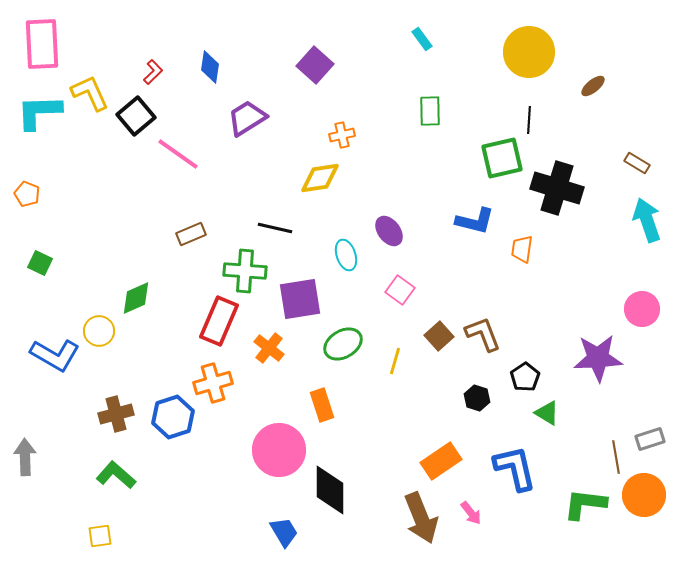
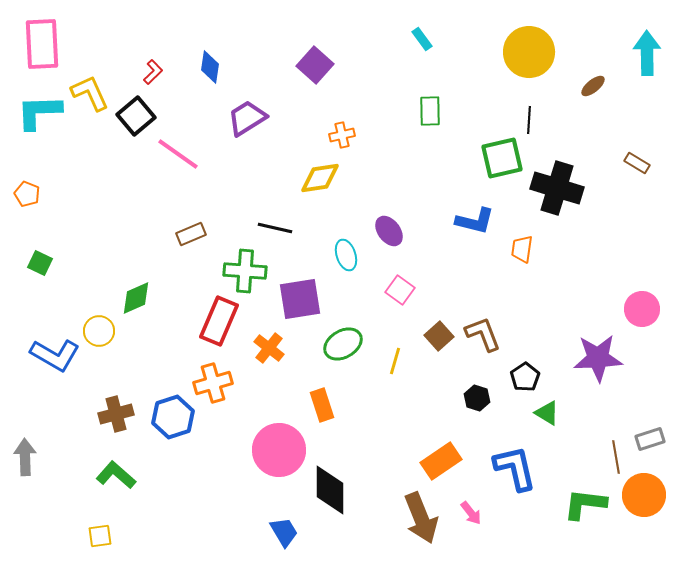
cyan arrow at (647, 220): moved 167 px up; rotated 18 degrees clockwise
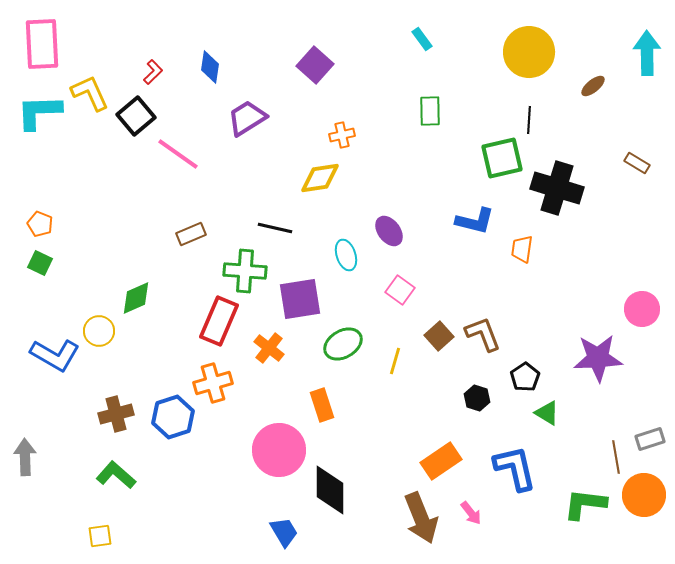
orange pentagon at (27, 194): moved 13 px right, 30 px down
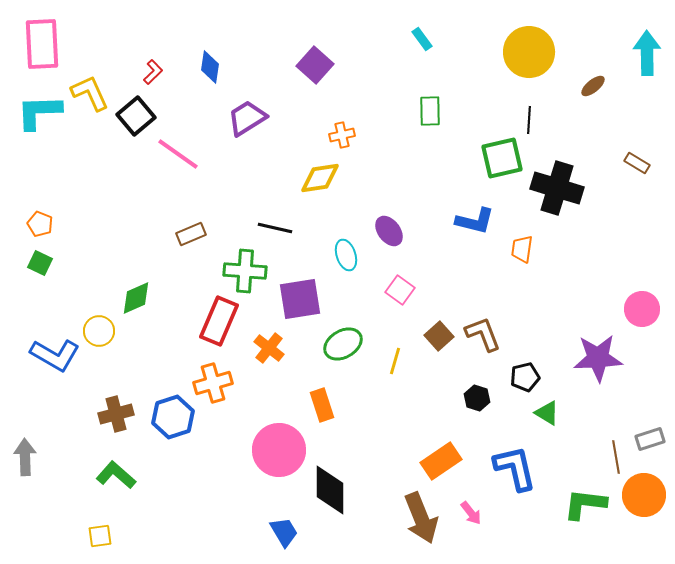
black pentagon at (525, 377): rotated 20 degrees clockwise
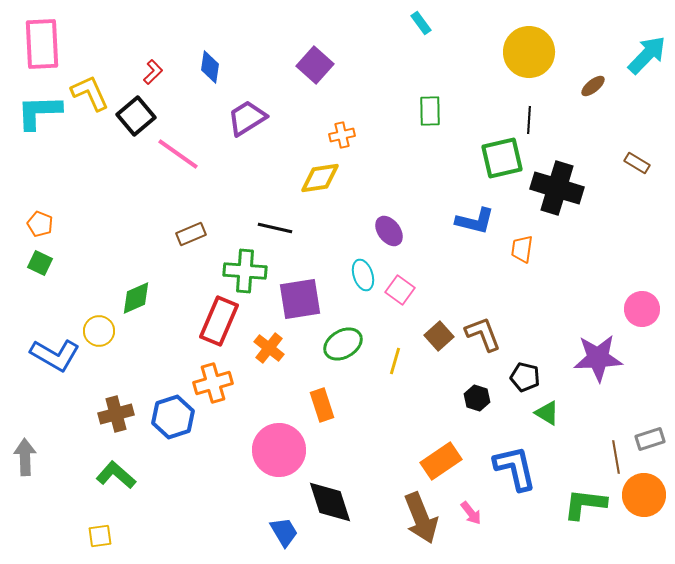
cyan rectangle at (422, 39): moved 1 px left, 16 px up
cyan arrow at (647, 53): moved 2 px down; rotated 45 degrees clockwise
cyan ellipse at (346, 255): moved 17 px right, 20 px down
black pentagon at (525, 377): rotated 28 degrees clockwise
black diamond at (330, 490): moved 12 px down; rotated 18 degrees counterclockwise
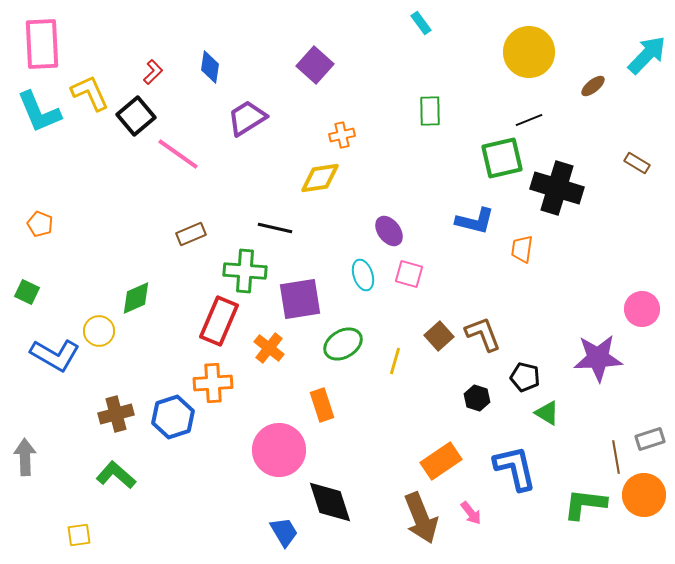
cyan L-shape at (39, 112): rotated 111 degrees counterclockwise
black line at (529, 120): rotated 64 degrees clockwise
green square at (40, 263): moved 13 px left, 29 px down
pink square at (400, 290): moved 9 px right, 16 px up; rotated 20 degrees counterclockwise
orange cross at (213, 383): rotated 12 degrees clockwise
yellow square at (100, 536): moved 21 px left, 1 px up
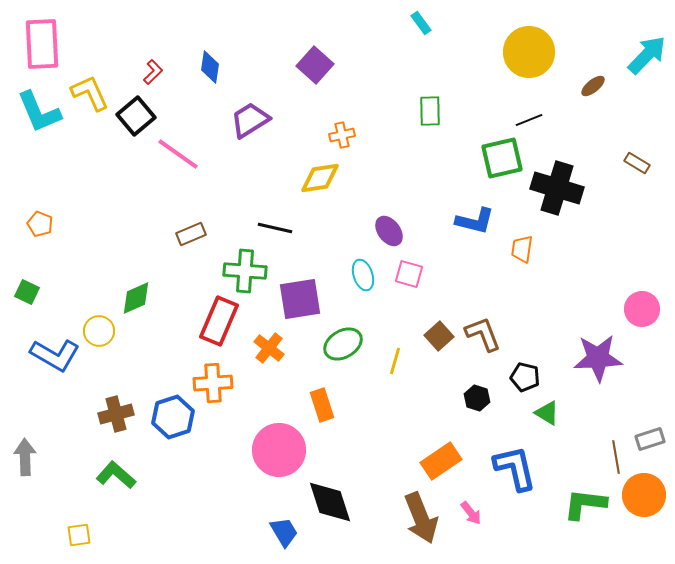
purple trapezoid at (247, 118): moved 3 px right, 2 px down
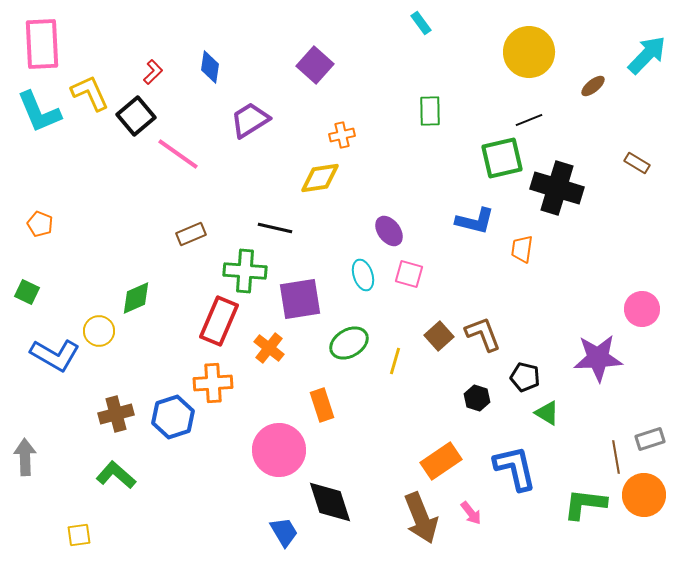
green ellipse at (343, 344): moved 6 px right, 1 px up
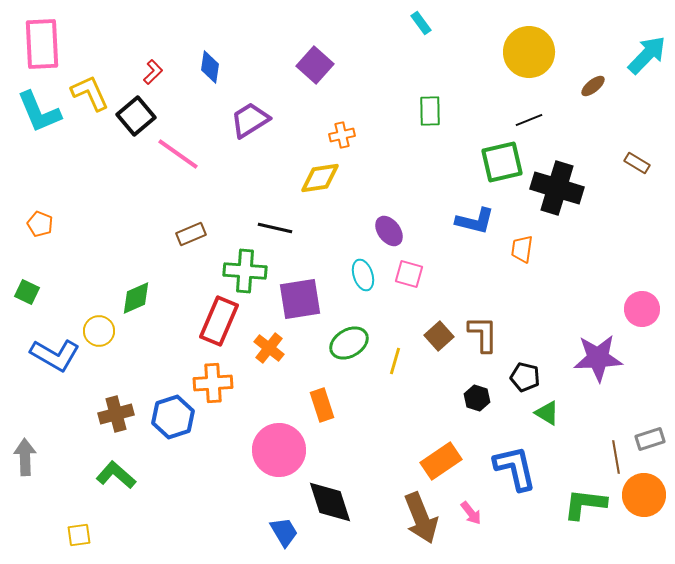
green square at (502, 158): moved 4 px down
brown L-shape at (483, 334): rotated 21 degrees clockwise
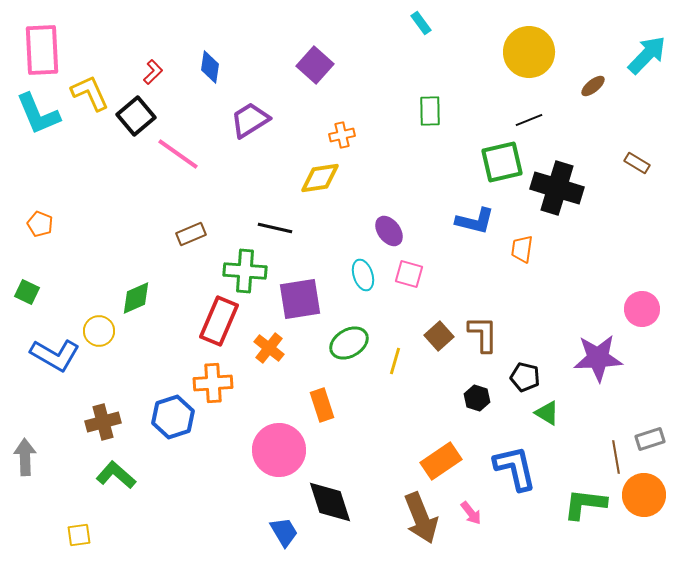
pink rectangle at (42, 44): moved 6 px down
cyan L-shape at (39, 112): moved 1 px left, 2 px down
brown cross at (116, 414): moved 13 px left, 8 px down
